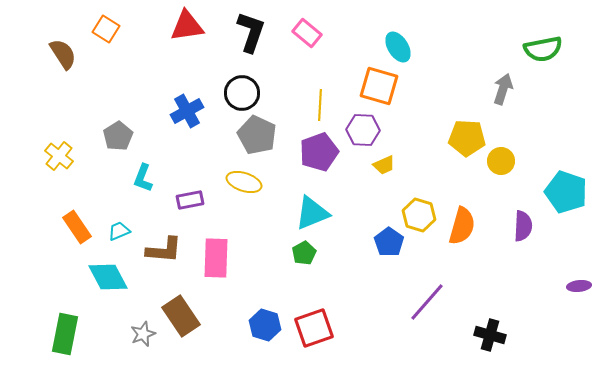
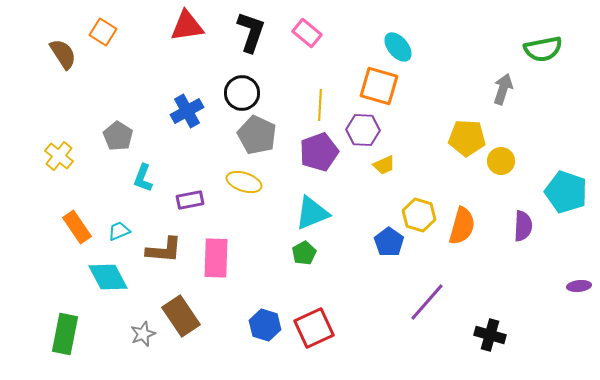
orange square at (106, 29): moved 3 px left, 3 px down
cyan ellipse at (398, 47): rotated 8 degrees counterclockwise
gray pentagon at (118, 136): rotated 8 degrees counterclockwise
red square at (314, 328): rotated 6 degrees counterclockwise
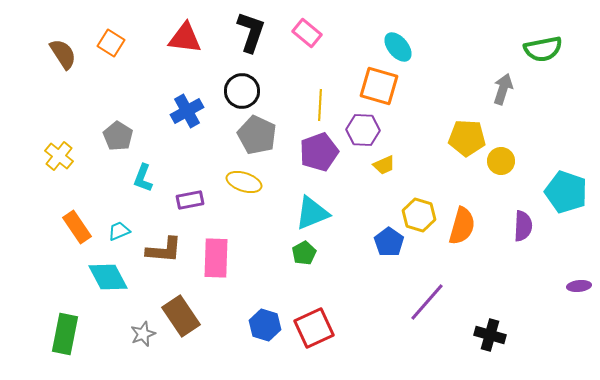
red triangle at (187, 26): moved 2 px left, 12 px down; rotated 15 degrees clockwise
orange square at (103, 32): moved 8 px right, 11 px down
black circle at (242, 93): moved 2 px up
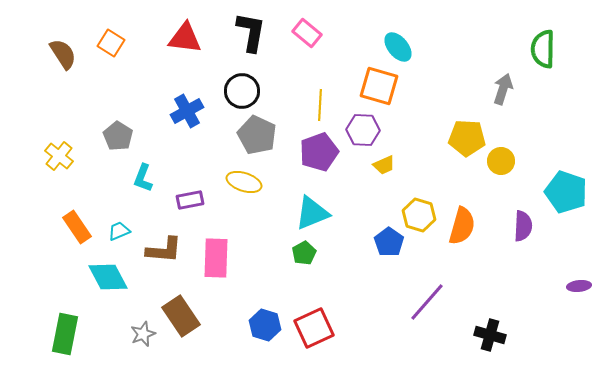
black L-shape at (251, 32): rotated 9 degrees counterclockwise
green semicircle at (543, 49): rotated 102 degrees clockwise
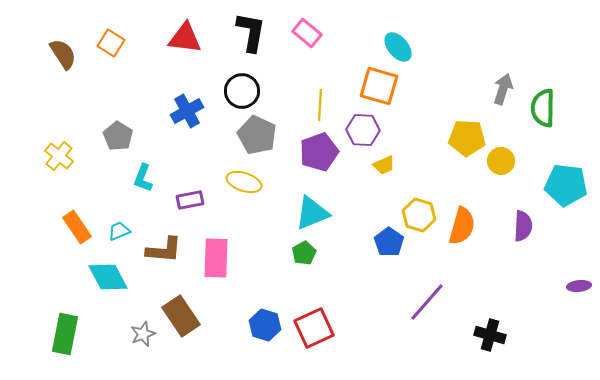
green semicircle at (543, 49): moved 59 px down
cyan pentagon at (566, 192): moved 7 px up; rotated 12 degrees counterclockwise
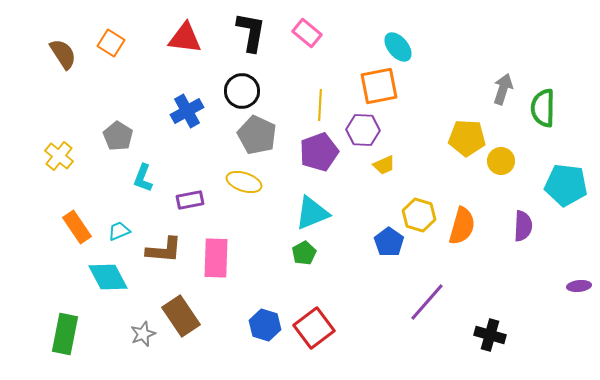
orange square at (379, 86): rotated 27 degrees counterclockwise
red square at (314, 328): rotated 12 degrees counterclockwise
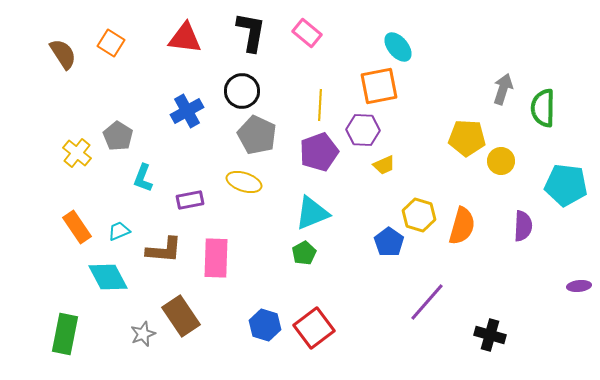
yellow cross at (59, 156): moved 18 px right, 3 px up
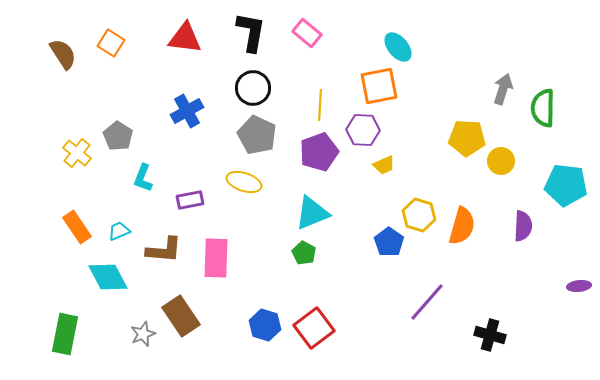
black circle at (242, 91): moved 11 px right, 3 px up
green pentagon at (304, 253): rotated 15 degrees counterclockwise
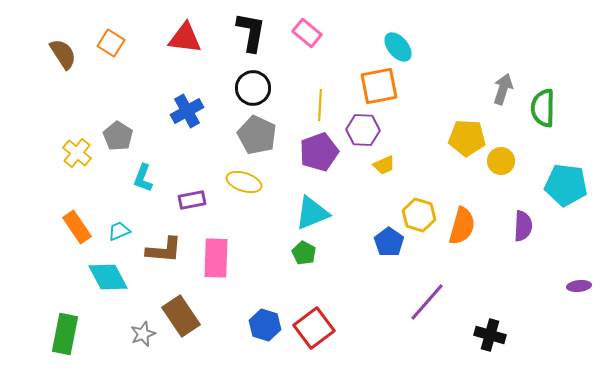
purple rectangle at (190, 200): moved 2 px right
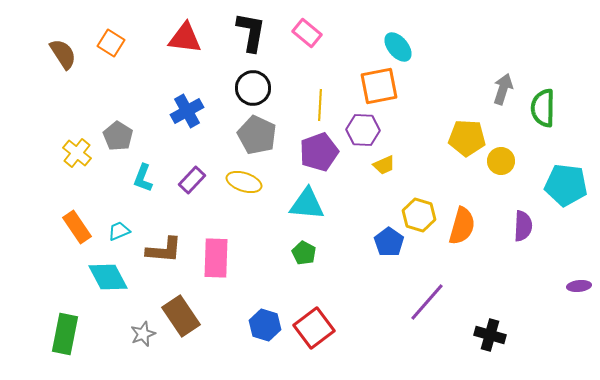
purple rectangle at (192, 200): moved 20 px up; rotated 36 degrees counterclockwise
cyan triangle at (312, 213): moved 5 px left, 9 px up; rotated 27 degrees clockwise
